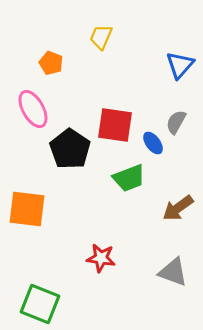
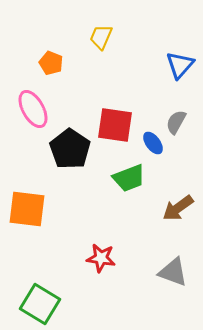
green square: rotated 9 degrees clockwise
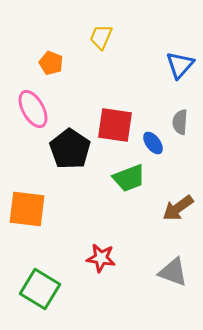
gray semicircle: moved 4 px right; rotated 25 degrees counterclockwise
green square: moved 15 px up
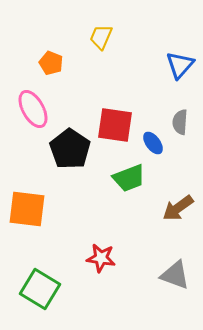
gray triangle: moved 2 px right, 3 px down
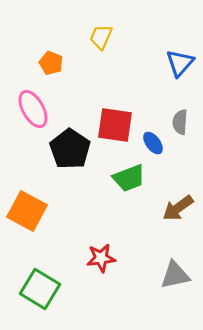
blue triangle: moved 2 px up
orange square: moved 2 px down; rotated 21 degrees clockwise
red star: rotated 16 degrees counterclockwise
gray triangle: rotated 32 degrees counterclockwise
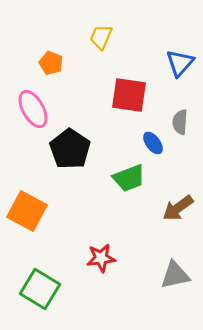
red square: moved 14 px right, 30 px up
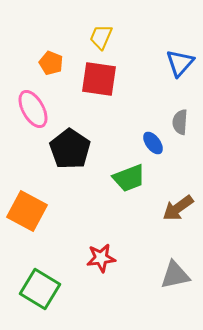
red square: moved 30 px left, 16 px up
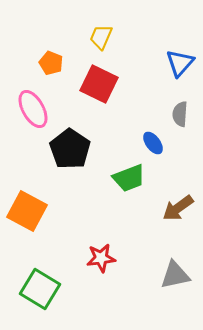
red square: moved 5 px down; rotated 18 degrees clockwise
gray semicircle: moved 8 px up
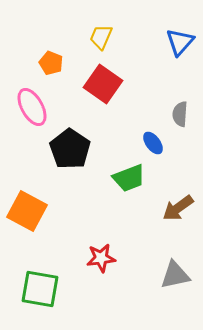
blue triangle: moved 21 px up
red square: moved 4 px right; rotated 9 degrees clockwise
pink ellipse: moved 1 px left, 2 px up
green square: rotated 21 degrees counterclockwise
